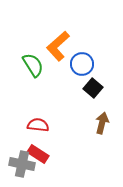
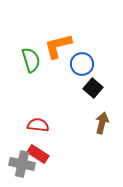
orange L-shape: rotated 28 degrees clockwise
green semicircle: moved 2 px left, 5 px up; rotated 15 degrees clockwise
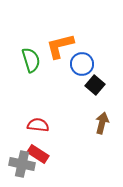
orange L-shape: moved 2 px right
black square: moved 2 px right, 3 px up
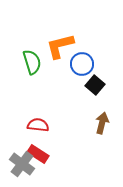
green semicircle: moved 1 px right, 2 px down
gray cross: rotated 25 degrees clockwise
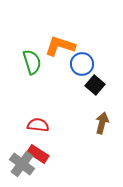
orange L-shape: rotated 32 degrees clockwise
